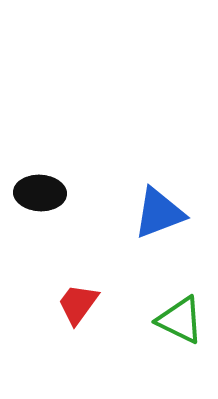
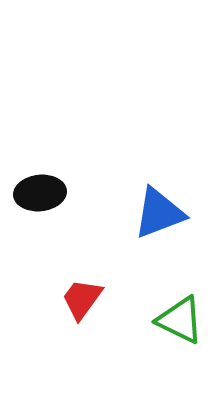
black ellipse: rotated 9 degrees counterclockwise
red trapezoid: moved 4 px right, 5 px up
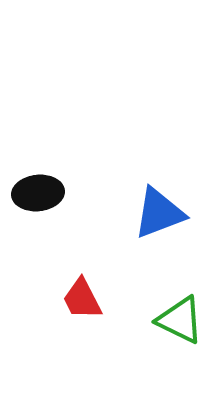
black ellipse: moved 2 px left
red trapezoid: rotated 63 degrees counterclockwise
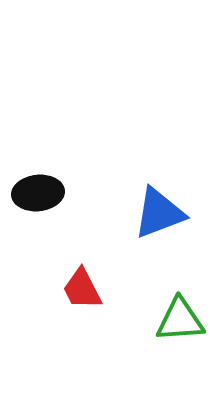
red trapezoid: moved 10 px up
green triangle: rotated 30 degrees counterclockwise
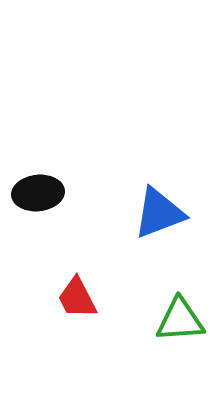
red trapezoid: moved 5 px left, 9 px down
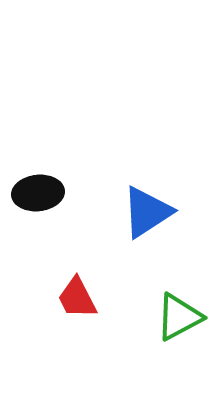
blue triangle: moved 12 px left, 1 px up; rotated 12 degrees counterclockwise
green triangle: moved 1 px left, 3 px up; rotated 24 degrees counterclockwise
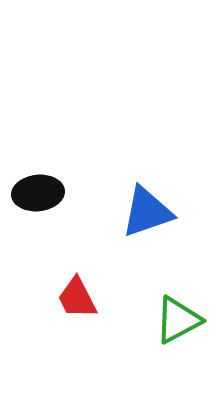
blue triangle: rotated 14 degrees clockwise
green triangle: moved 1 px left, 3 px down
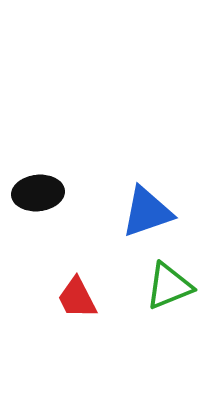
green triangle: moved 9 px left, 34 px up; rotated 6 degrees clockwise
